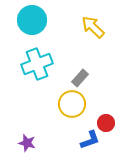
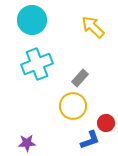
yellow circle: moved 1 px right, 2 px down
purple star: rotated 18 degrees counterclockwise
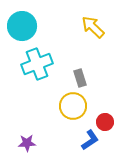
cyan circle: moved 10 px left, 6 px down
gray rectangle: rotated 60 degrees counterclockwise
red circle: moved 1 px left, 1 px up
blue L-shape: rotated 15 degrees counterclockwise
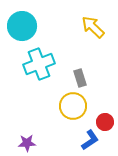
cyan cross: moved 2 px right
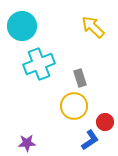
yellow circle: moved 1 px right
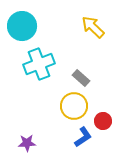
gray rectangle: moved 1 px right; rotated 30 degrees counterclockwise
red circle: moved 2 px left, 1 px up
blue L-shape: moved 7 px left, 3 px up
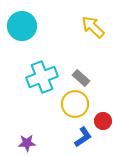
cyan cross: moved 3 px right, 13 px down
yellow circle: moved 1 px right, 2 px up
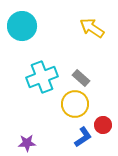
yellow arrow: moved 1 px left, 1 px down; rotated 10 degrees counterclockwise
red circle: moved 4 px down
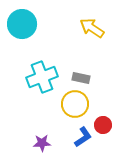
cyan circle: moved 2 px up
gray rectangle: rotated 30 degrees counterclockwise
purple star: moved 15 px right
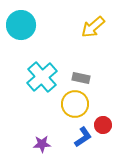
cyan circle: moved 1 px left, 1 px down
yellow arrow: moved 1 px right, 1 px up; rotated 75 degrees counterclockwise
cyan cross: rotated 20 degrees counterclockwise
purple star: moved 1 px down
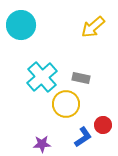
yellow circle: moved 9 px left
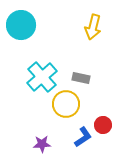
yellow arrow: rotated 35 degrees counterclockwise
